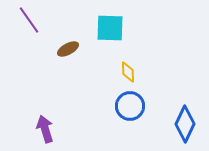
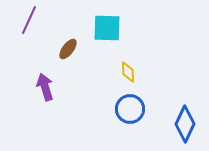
purple line: rotated 60 degrees clockwise
cyan square: moved 3 px left
brown ellipse: rotated 25 degrees counterclockwise
blue circle: moved 3 px down
purple arrow: moved 42 px up
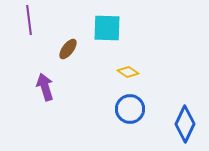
purple line: rotated 32 degrees counterclockwise
yellow diamond: rotated 55 degrees counterclockwise
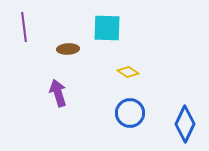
purple line: moved 5 px left, 7 px down
brown ellipse: rotated 50 degrees clockwise
purple arrow: moved 13 px right, 6 px down
blue circle: moved 4 px down
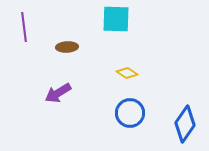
cyan square: moved 9 px right, 9 px up
brown ellipse: moved 1 px left, 2 px up
yellow diamond: moved 1 px left, 1 px down
purple arrow: rotated 104 degrees counterclockwise
blue diamond: rotated 9 degrees clockwise
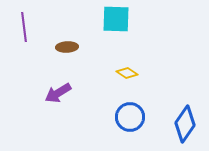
blue circle: moved 4 px down
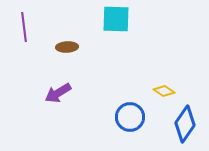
yellow diamond: moved 37 px right, 18 px down
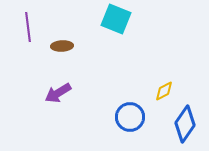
cyan square: rotated 20 degrees clockwise
purple line: moved 4 px right
brown ellipse: moved 5 px left, 1 px up
yellow diamond: rotated 60 degrees counterclockwise
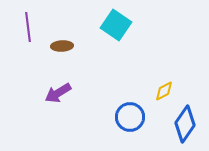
cyan square: moved 6 px down; rotated 12 degrees clockwise
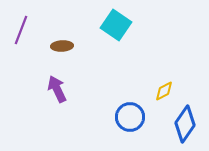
purple line: moved 7 px left, 3 px down; rotated 28 degrees clockwise
purple arrow: moved 1 px left, 4 px up; rotated 96 degrees clockwise
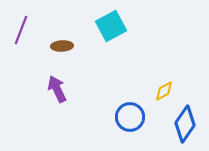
cyan square: moved 5 px left, 1 px down; rotated 28 degrees clockwise
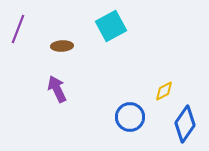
purple line: moved 3 px left, 1 px up
